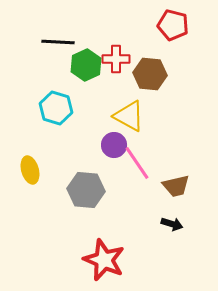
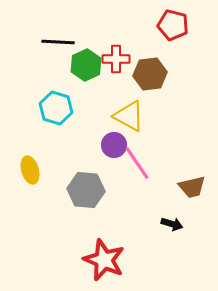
brown hexagon: rotated 12 degrees counterclockwise
brown trapezoid: moved 16 px right, 1 px down
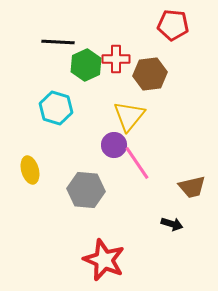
red pentagon: rotated 8 degrees counterclockwise
yellow triangle: rotated 40 degrees clockwise
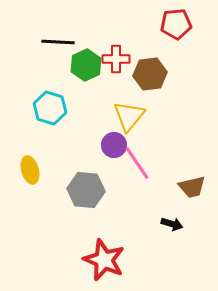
red pentagon: moved 3 px right, 1 px up; rotated 12 degrees counterclockwise
cyan hexagon: moved 6 px left
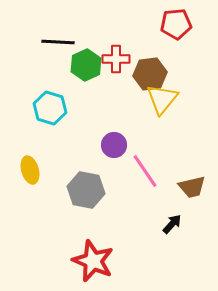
yellow triangle: moved 33 px right, 17 px up
pink line: moved 8 px right, 8 px down
gray hexagon: rotated 6 degrees clockwise
black arrow: rotated 65 degrees counterclockwise
red star: moved 11 px left, 1 px down
